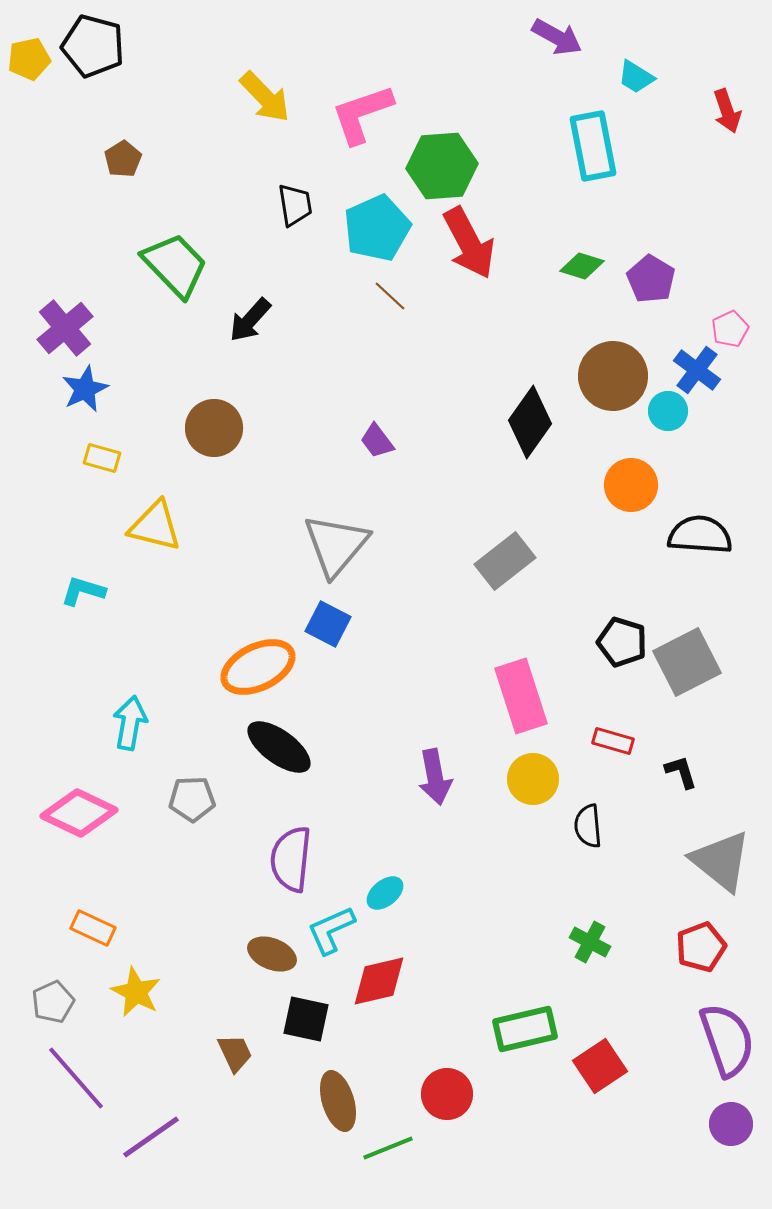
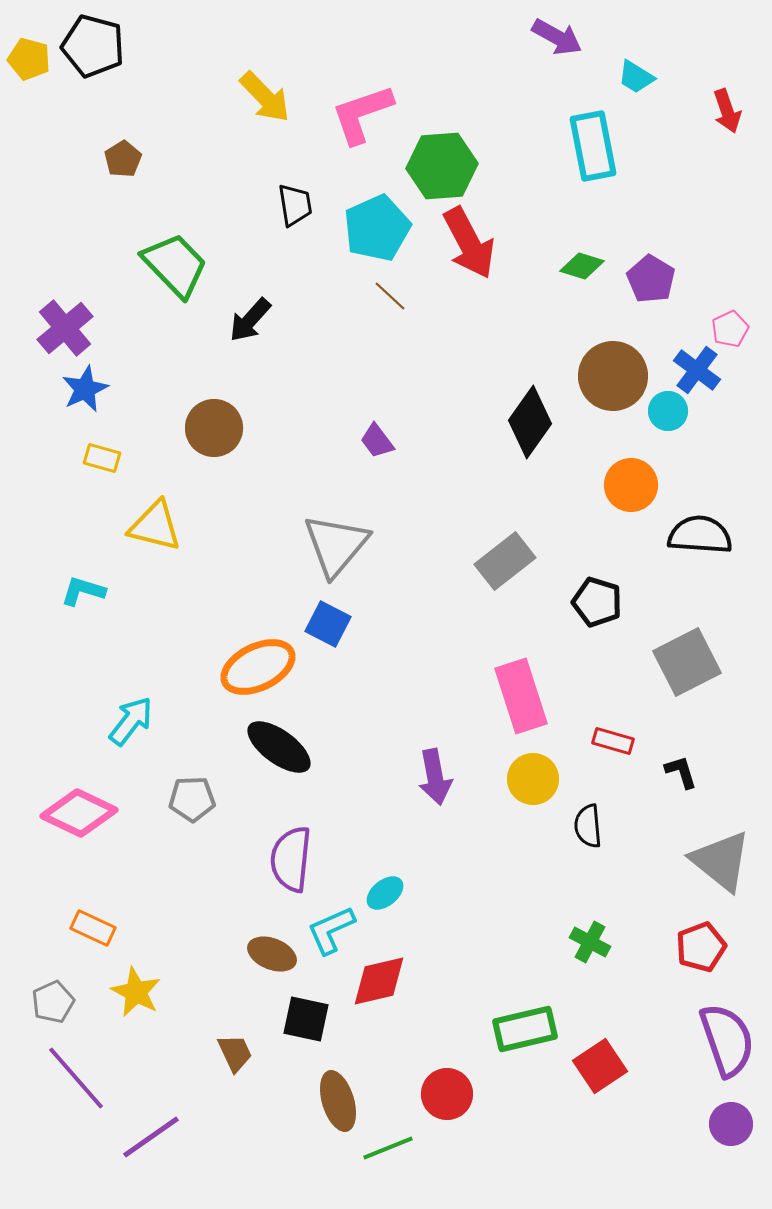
yellow pentagon at (29, 59): rotated 27 degrees clockwise
black pentagon at (622, 642): moved 25 px left, 40 px up
cyan arrow at (130, 723): moved 1 px right, 2 px up; rotated 28 degrees clockwise
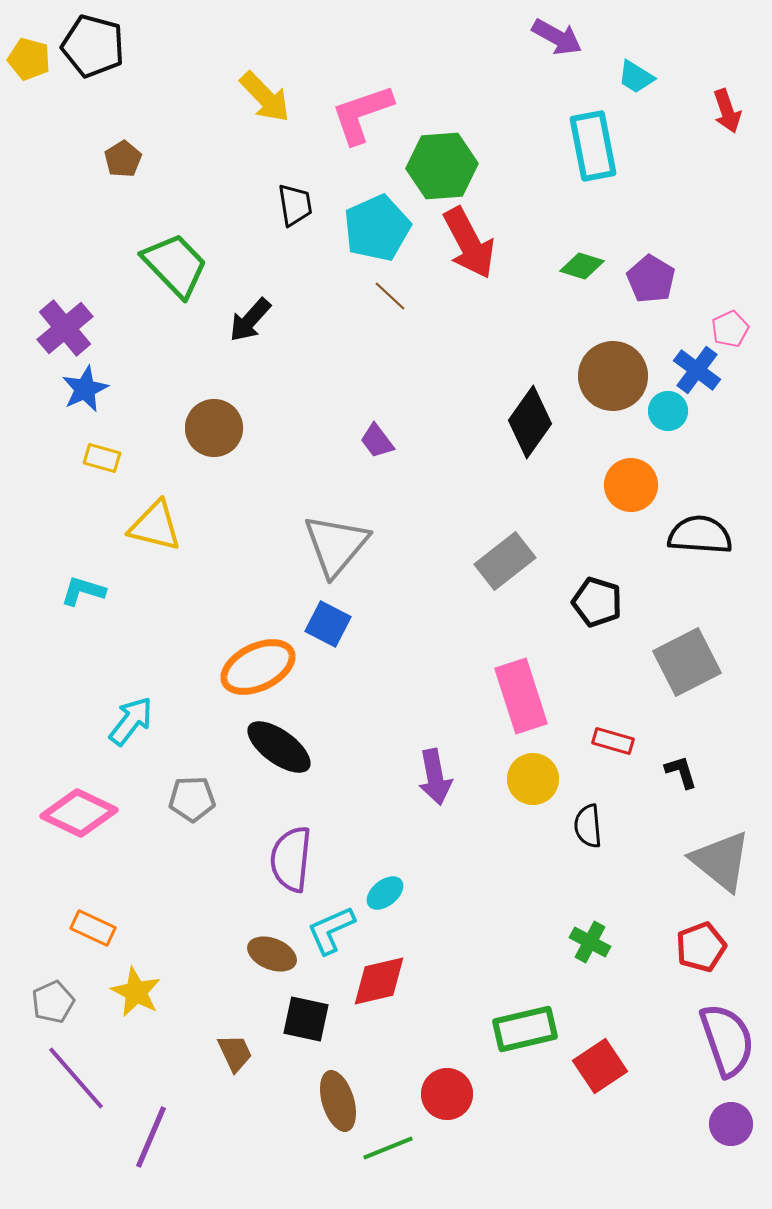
purple line at (151, 1137): rotated 32 degrees counterclockwise
